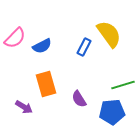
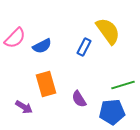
yellow semicircle: moved 1 px left, 3 px up
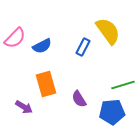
blue rectangle: moved 1 px left
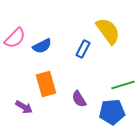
blue rectangle: moved 2 px down
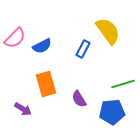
green line: moved 1 px up
purple arrow: moved 1 px left, 2 px down
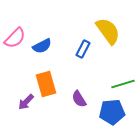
purple arrow: moved 3 px right, 7 px up; rotated 102 degrees clockwise
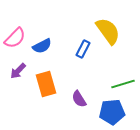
purple arrow: moved 8 px left, 31 px up
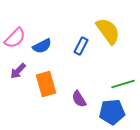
blue rectangle: moved 2 px left, 3 px up
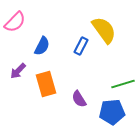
yellow semicircle: moved 4 px left, 1 px up
pink semicircle: moved 16 px up
blue semicircle: rotated 36 degrees counterclockwise
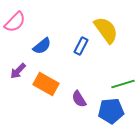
yellow semicircle: moved 2 px right
blue semicircle: rotated 24 degrees clockwise
orange rectangle: rotated 45 degrees counterclockwise
blue pentagon: moved 1 px left, 1 px up
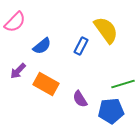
purple semicircle: moved 1 px right
